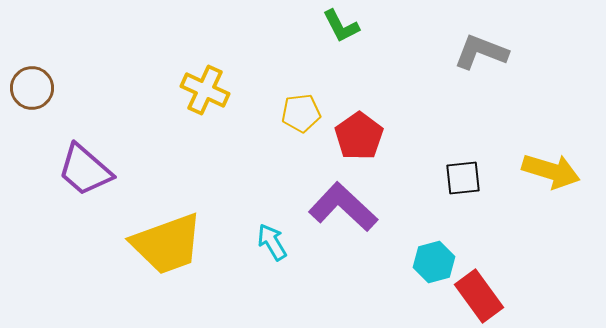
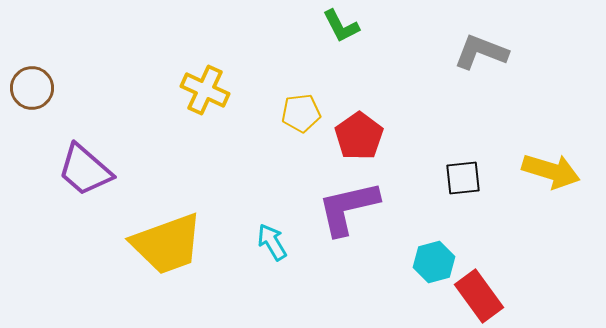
purple L-shape: moved 5 px right, 1 px down; rotated 56 degrees counterclockwise
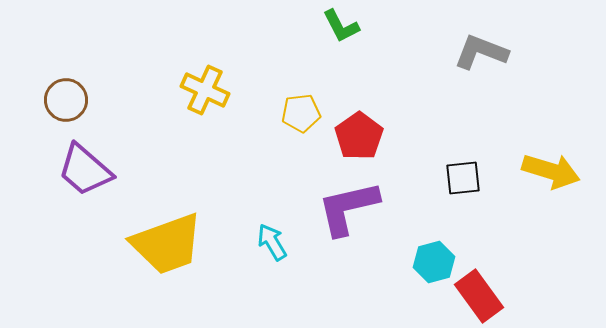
brown circle: moved 34 px right, 12 px down
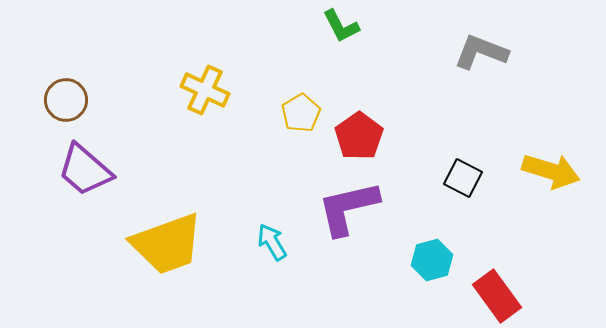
yellow pentagon: rotated 24 degrees counterclockwise
black square: rotated 33 degrees clockwise
cyan hexagon: moved 2 px left, 2 px up
red rectangle: moved 18 px right
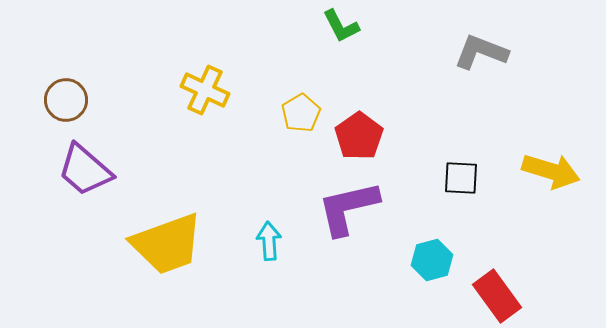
black square: moved 2 px left; rotated 24 degrees counterclockwise
cyan arrow: moved 3 px left, 1 px up; rotated 27 degrees clockwise
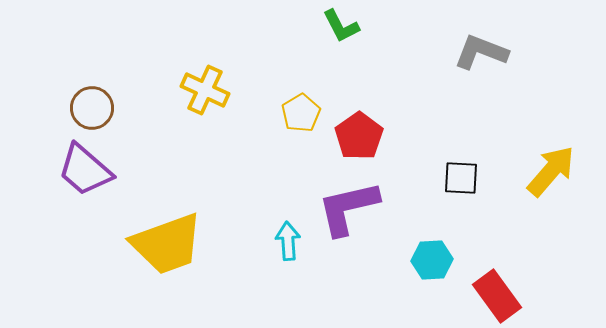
brown circle: moved 26 px right, 8 px down
yellow arrow: rotated 66 degrees counterclockwise
cyan arrow: moved 19 px right
cyan hexagon: rotated 12 degrees clockwise
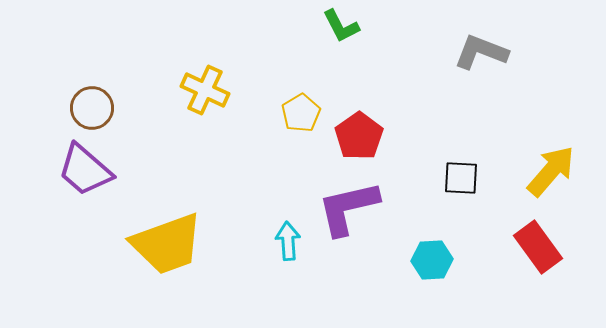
red rectangle: moved 41 px right, 49 px up
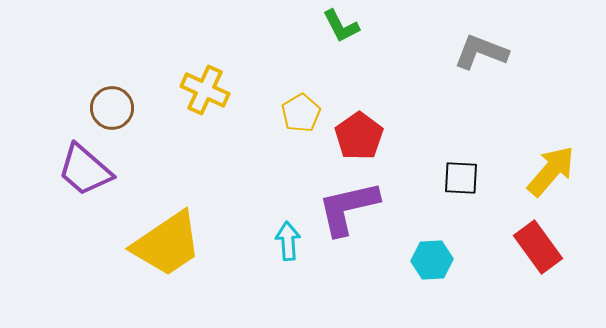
brown circle: moved 20 px right
yellow trapezoid: rotated 14 degrees counterclockwise
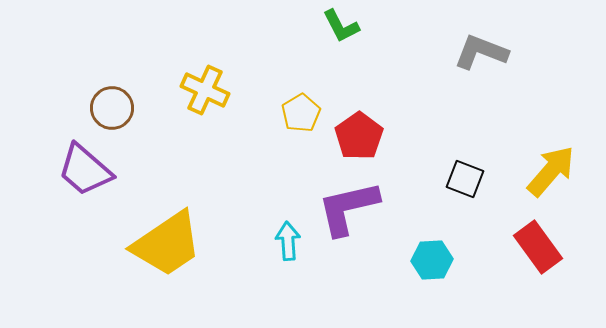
black square: moved 4 px right, 1 px down; rotated 18 degrees clockwise
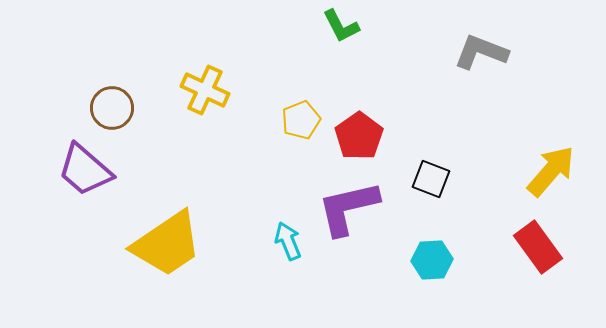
yellow pentagon: moved 7 px down; rotated 9 degrees clockwise
black square: moved 34 px left
cyan arrow: rotated 18 degrees counterclockwise
